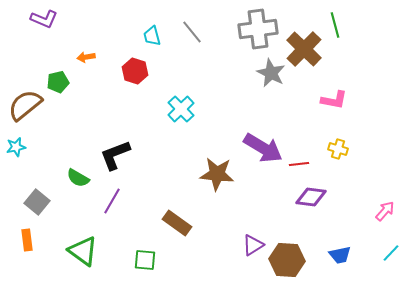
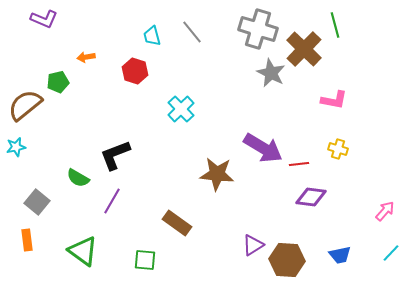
gray cross: rotated 24 degrees clockwise
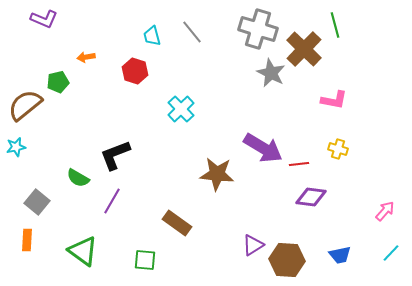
orange rectangle: rotated 10 degrees clockwise
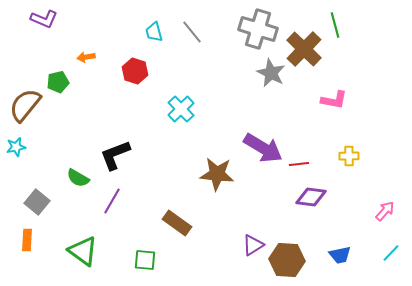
cyan trapezoid: moved 2 px right, 4 px up
brown semicircle: rotated 12 degrees counterclockwise
yellow cross: moved 11 px right, 7 px down; rotated 18 degrees counterclockwise
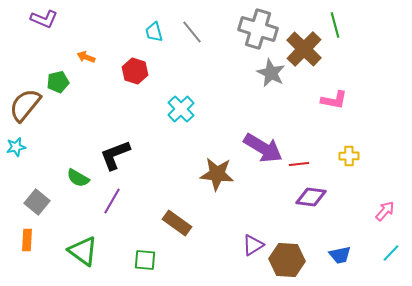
orange arrow: rotated 30 degrees clockwise
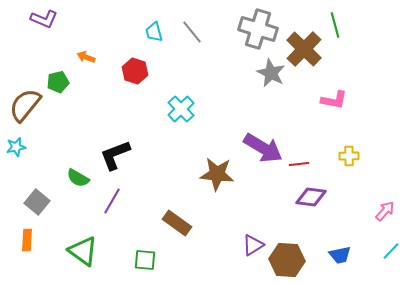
cyan line: moved 2 px up
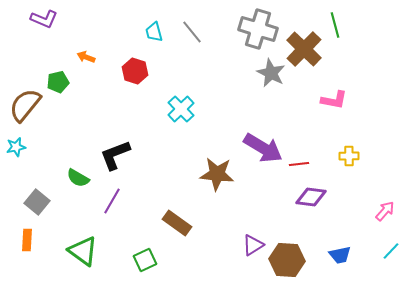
green square: rotated 30 degrees counterclockwise
